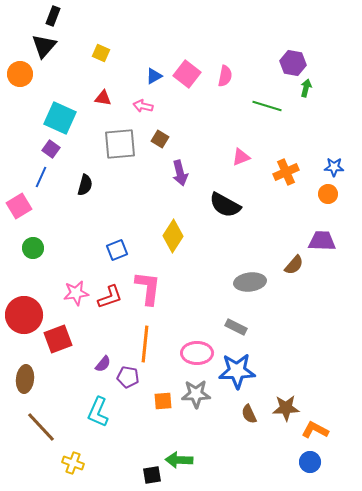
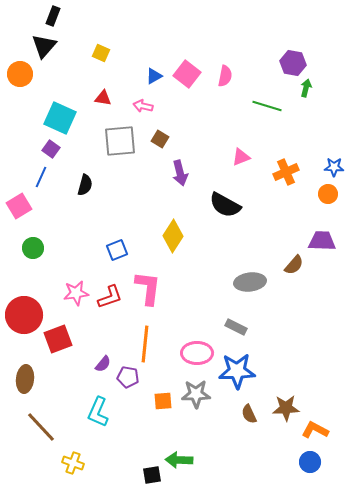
gray square at (120, 144): moved 3 px up
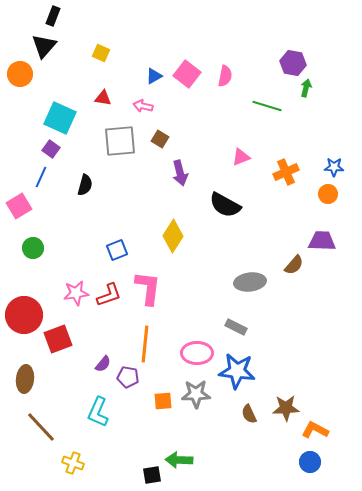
red L-shape at (110, 297): moved 1 px left, 2 px up
blue star at (237, 371): rotated 9 degrees clockwise
